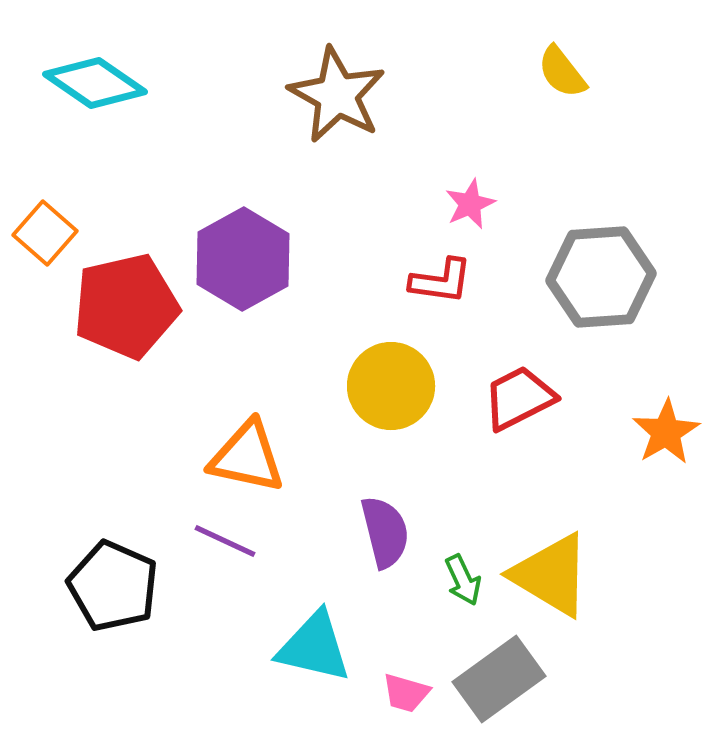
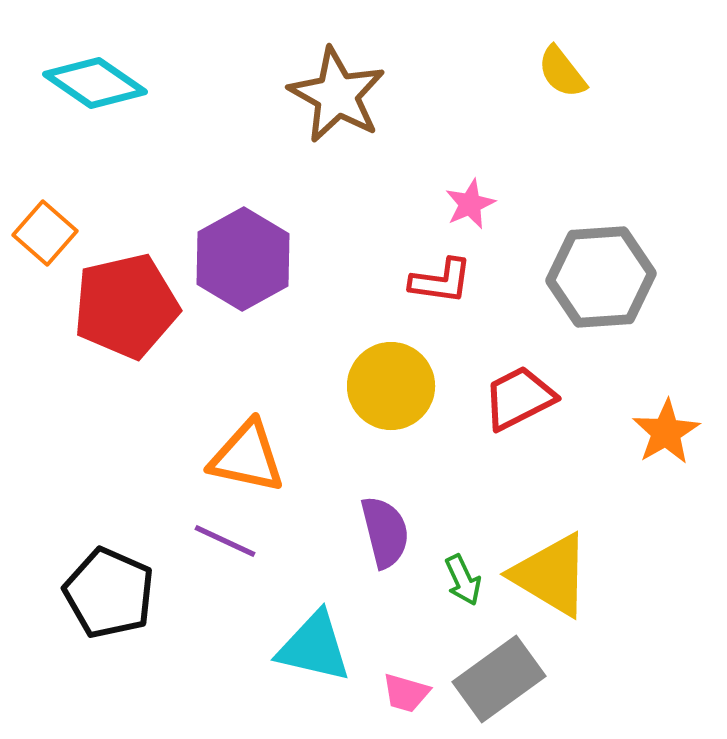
black pentagon: moved 4 px left, 7 px down
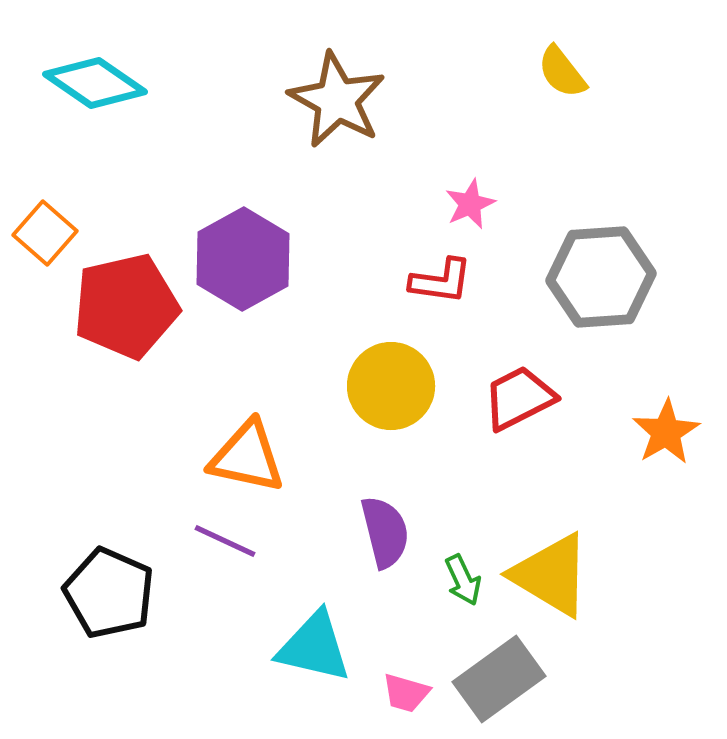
brown star: moved 5 px down
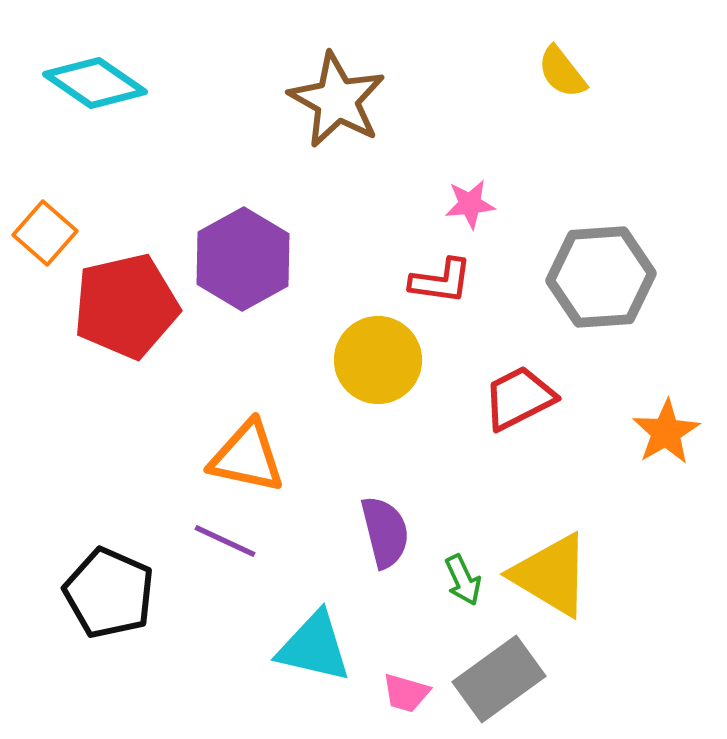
pink star: rotated 18 degrees clockwise
yellow circle: moved 13 px left, 26 px up
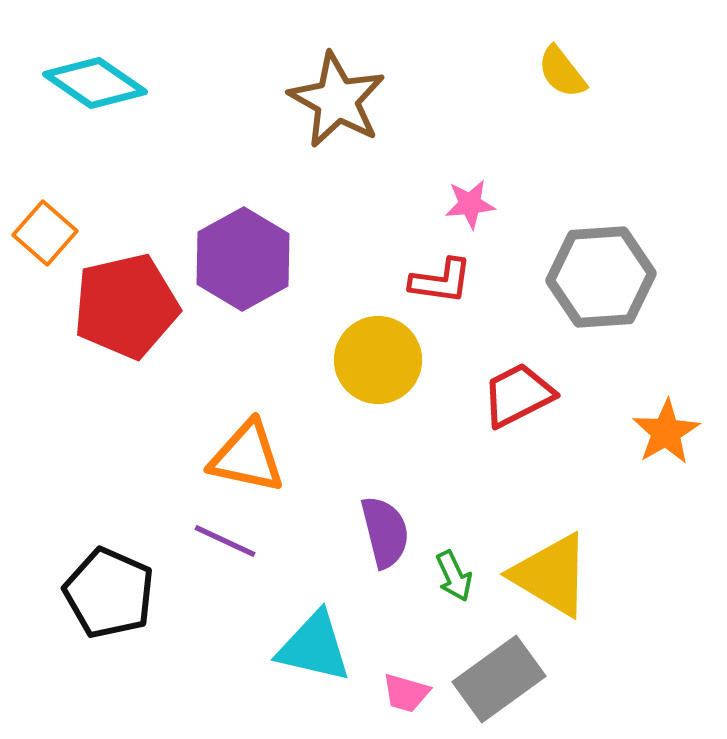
red trapezoid: moved 1 px left, 3 px up
green arrow: moved 9 px left, 4 px up
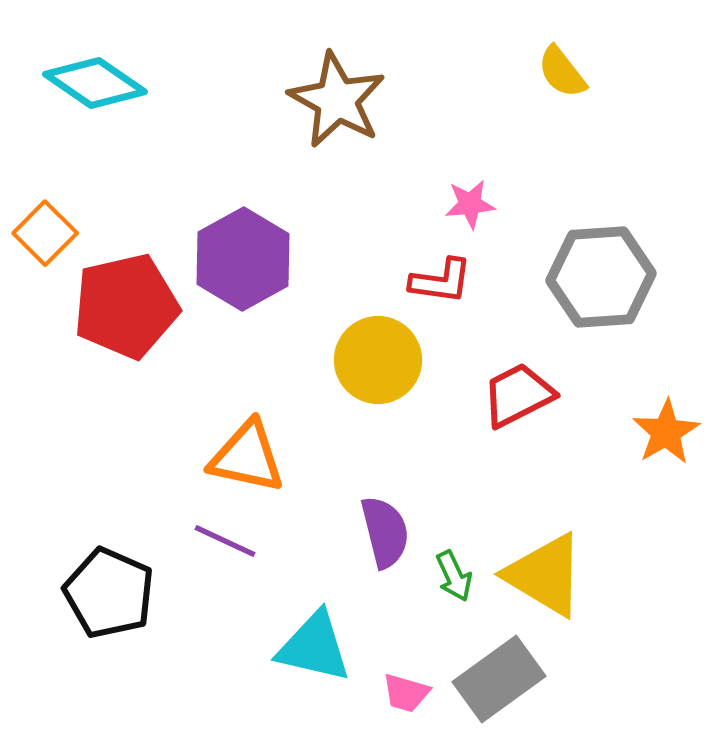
orange square: rotated 4 degrees clockwise
yellow triangle: moved 6 px left
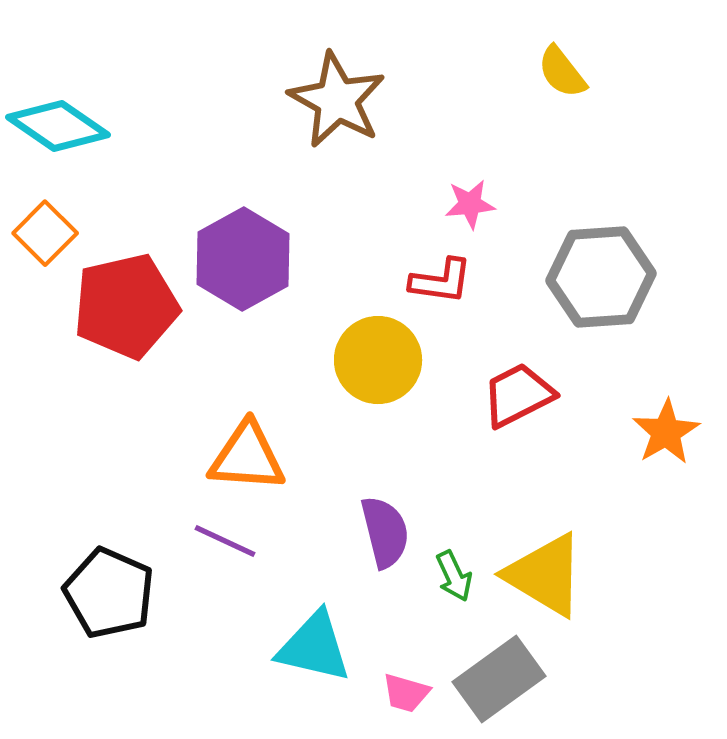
cyan diamond: moved 37 px left, 43 px down
orange triangle: rotated 8 degrees counterclockwise
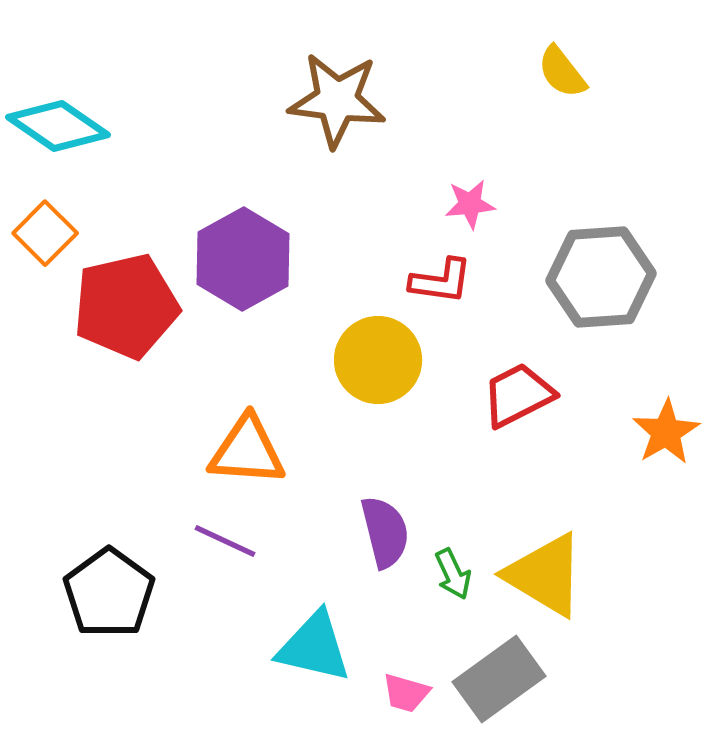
brown star: rotated 22 degrees counterclockwise
orange triangle: moved 6 px up
green arrow: moved 1 px left, 2 px up
black pentagon: rotated 12 degrees clockwise
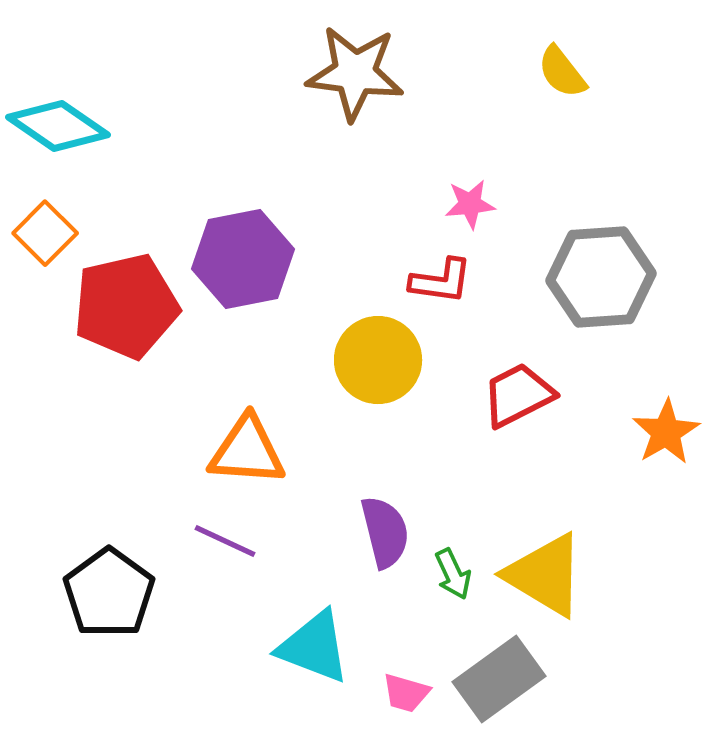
brown star: moved 18 px right, 27 px up
purple hexagon: rotated 18 degrees clockwise
cyan triangle: rotated 8 degrees clockwise
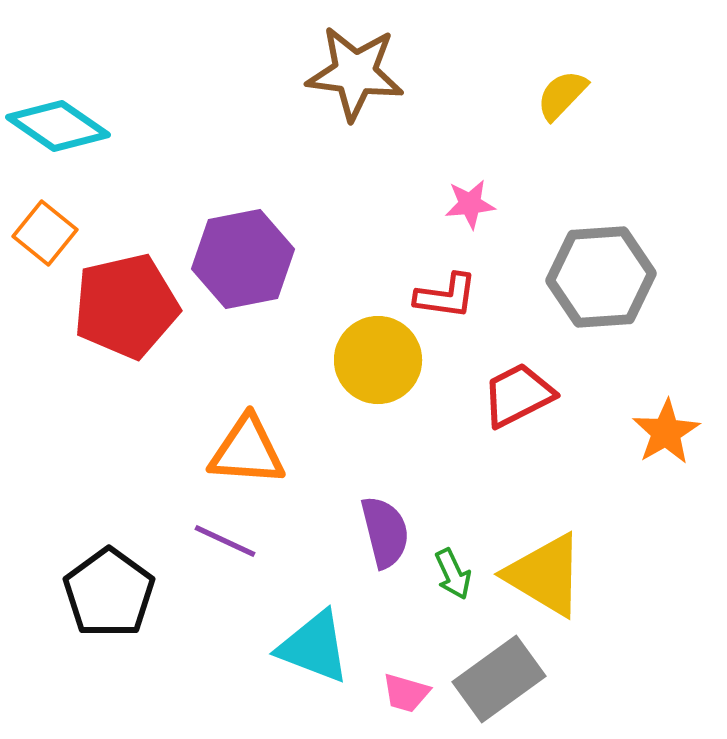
yellow semicircle: moved 23 px down; rotated 82 degrees clockwise
orange square: rotated 6 degrees counterclockwise
red L-shape: moved 5 px right, 15 px down
